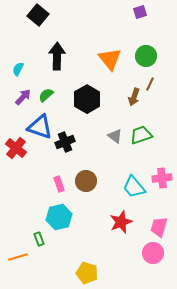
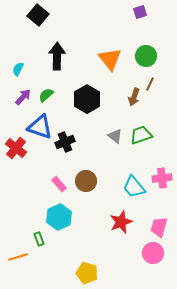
pink rectangle: rotated 21 degrees counterclockwise
cyan hexagon: rotated 10 degrees counterclockwise
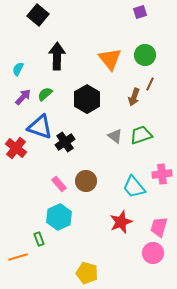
green circle: moved 1 px left, 1 px up
green semicircle: moved 1 px left, 1 px up
black cross: rotated 12 degrees counterclockwise
pink cross: moved 4 px up
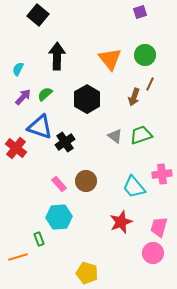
cyan hexagon: rotated 20 degrees clockwise
